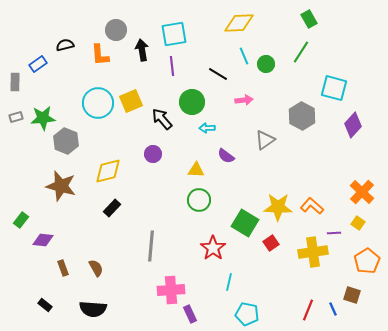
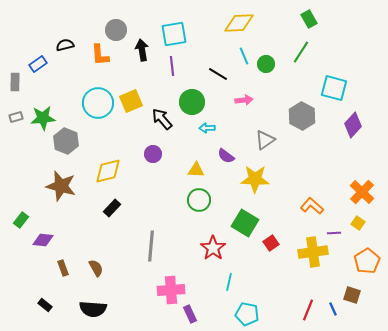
yellow star at (278, 207): moved 23 px left, 28 px up
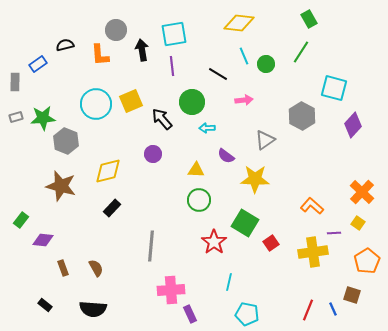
yellow diamond at (239, 23): rotated 8 degrees clockwise
cyan circle at (98, 103): moved 2 px left, 1 px down
red star at (213, 248): moved 1 px right, 6 px up
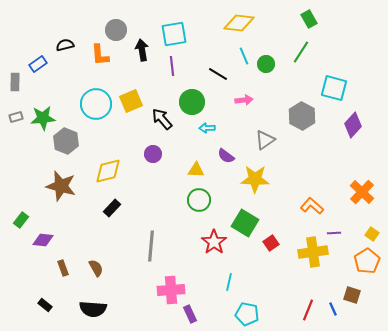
yellow square at (358, 223): moved 14 px right, 11 px down
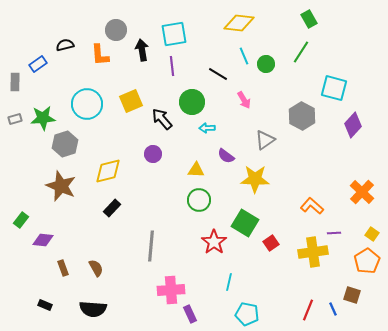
pink arrow at (244, 100): rotated 66 degrees clockwise
cyan circle at (96, 104): moved 9 px left
gray rectangle at (16, 117): moved 1 px left, 2 px down
gray hexagon at (66, 141): moved 1 px left, 3 px down; rotated 20 degrees clockwise
brown star at (61, 186): rotated 8 degrees clockwise
black rectangle at (45, 305): rotated 16 degrees counterclockwise
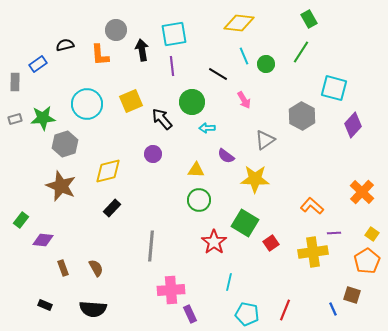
red line at (308, 310): moved 23 px left
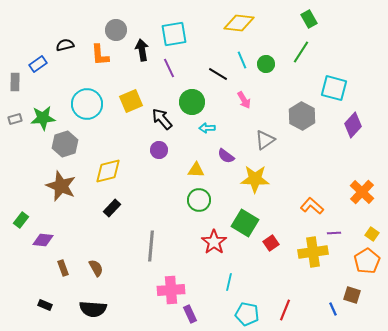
cyan line at (244, 56): moved 2 px left, 4 px down
purple line at (172, 66): moved 3 px left, 2 px down; rotated 18 degrees counterclockwise
purple circle at (153, 154): moved 6 px right, 4 px up
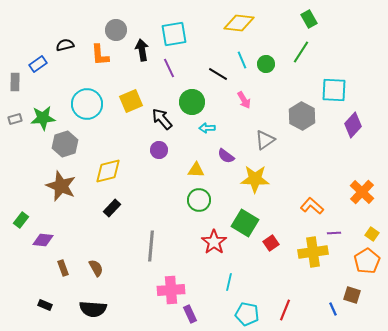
cyan square at (334, 88): moved 2 px down; rotated 12 degrees counterclockwise
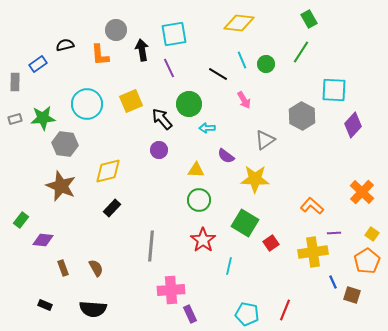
green circle at (192, 102): moved 3 px left, 2 px down
gray hexagon at (65, 144): rotated 25 degrees clockwise
red star at (214, 242): moved 11 px left, 2 px up
cyan line at (229, 282): moved 16 px up
blue line at (333, 309): moved 27 px up
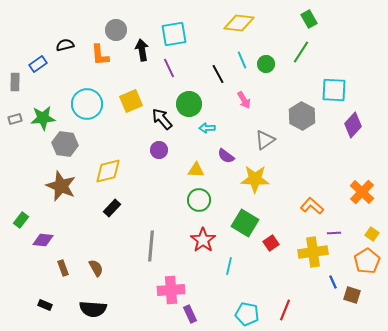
black line at (218, 74): rotated 30 degrees clockwise
